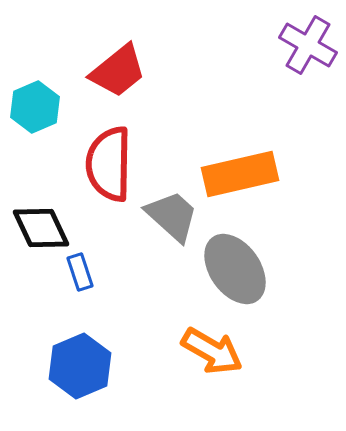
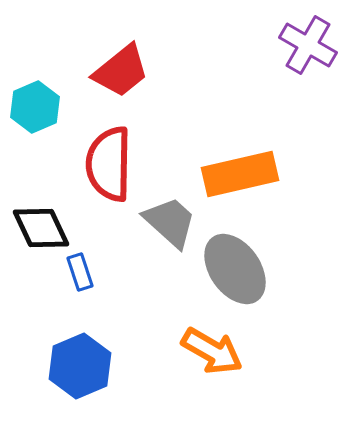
red trapezoid: moved 3 px right
gray trapezoid: moved 2 px left, 6 px down
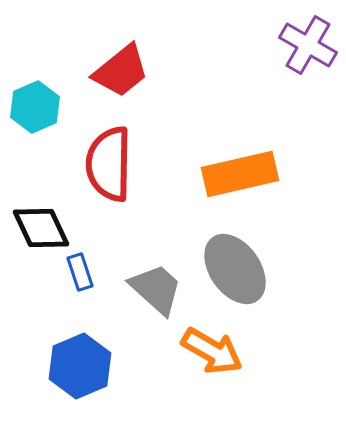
gray trapezoid: moved 14 px left, 67 px down
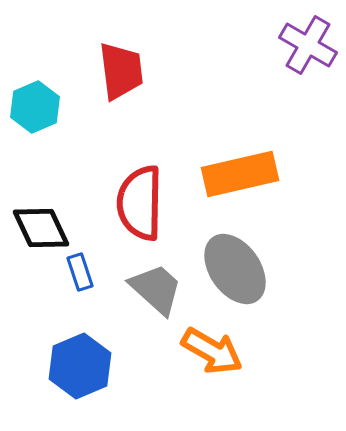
red trapezoid: rotated 58 degrees counterclockwise
red semicircle: moved 31 px right, 39 px down
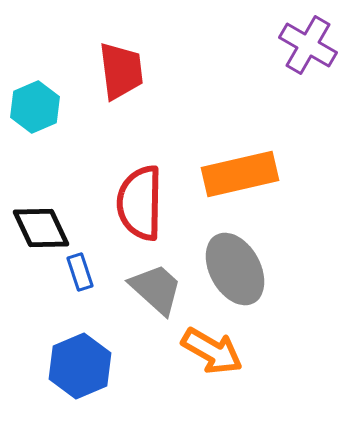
gray ellipse: rotated 6 degrees clockwise
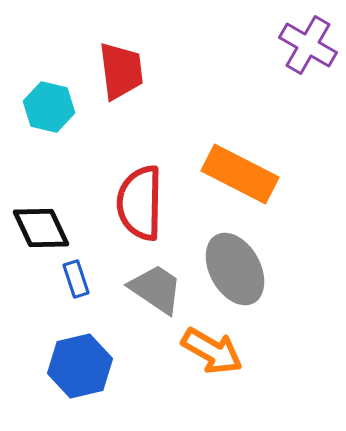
cyan hexagon: moved 14 px right; rotated 24 degrees counterclockwise
orange rectangle: rotated 40 degrees clockwise
blue rectangle: moved 4 px left, 7 px down
gray trapezoid: rotated 8 degrees counterclockwise
blue hexagon: rotated 10 degrees clockwise
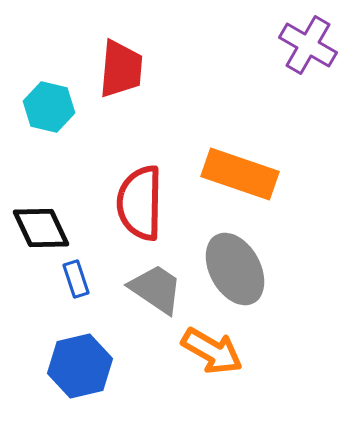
red trapezoid: moved 2 px up; rotated 12 degrees clockwise
orange rectangle: rotated 8 degrees counterclockwise
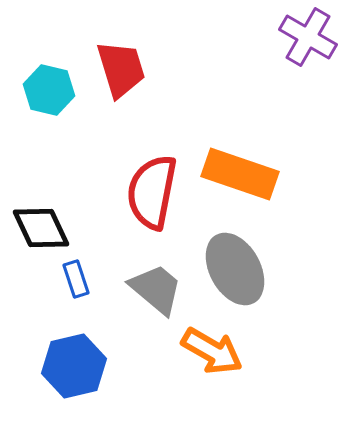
purple cross: moved 8 px up
red trapezoid: rotated 22 degrees counterclockwise
cyan hexagon: moved 17 px up
red semicircle: moved 12 px right, 11 px up; rotated 10 degrees clockwise
gray trapezoid: rotated 6 degrees clockwise
blue hexagon: moved 6 px left
